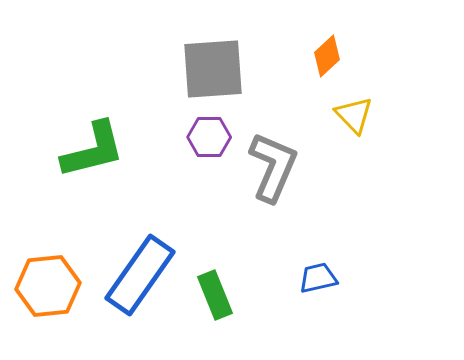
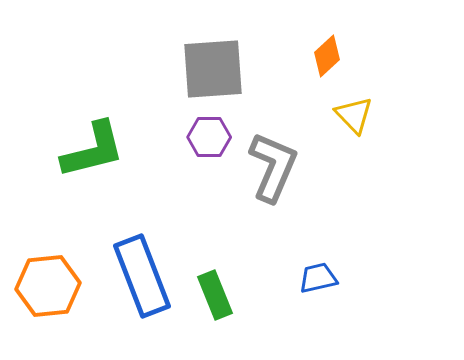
blue rectangle: moved 2 px right, 1 px down; rotated 56 degrees counterclockwise
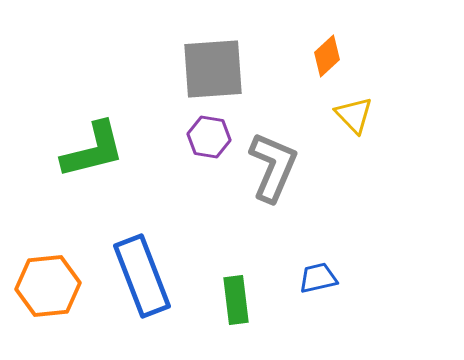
purple hexagon: rotated 9 degrees clockwise
green rectangle: moved 21 px right, 5 px down; rotated 15 degrees clockwise
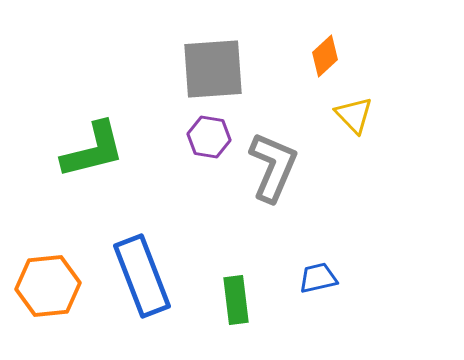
orange diamond: moved 2 px left
